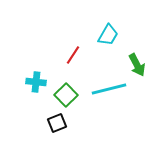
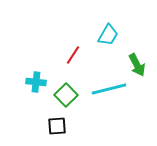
black square: moved 3 px down; rotated 18 degrees clockwise
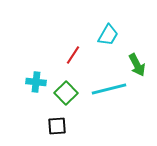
green square: moved 2 px up
